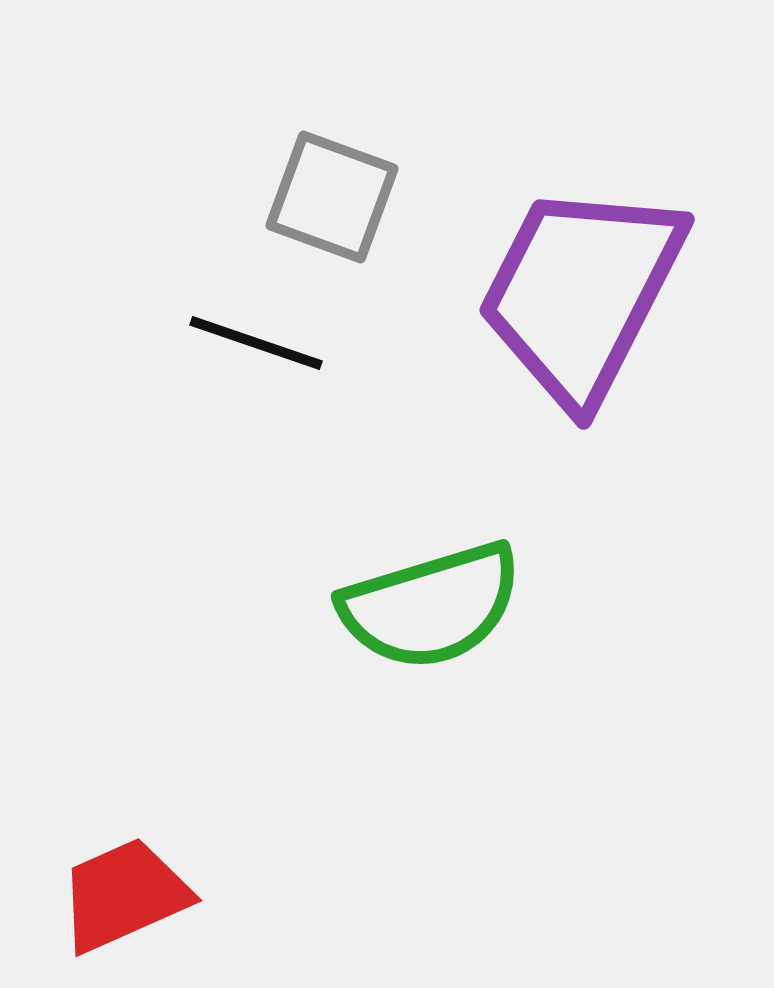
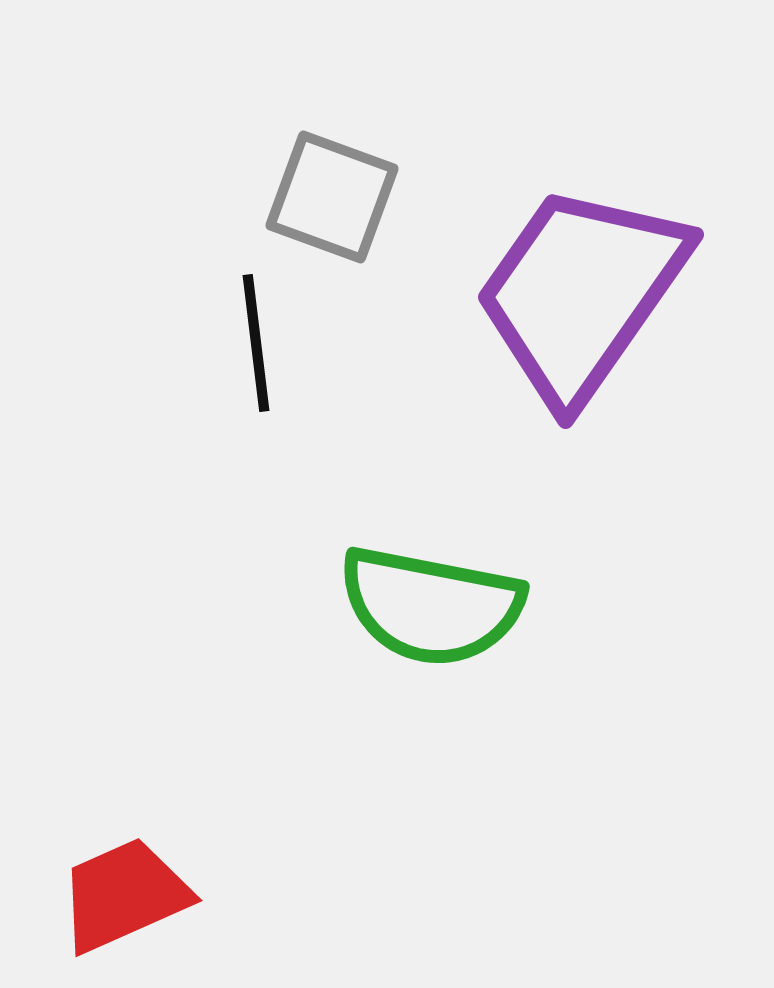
purple trapezoid: rotated 8 degrees clockwise
black line: rotated 64 degrees clockwise
green semicircle: rotated 28 degrees clockwise
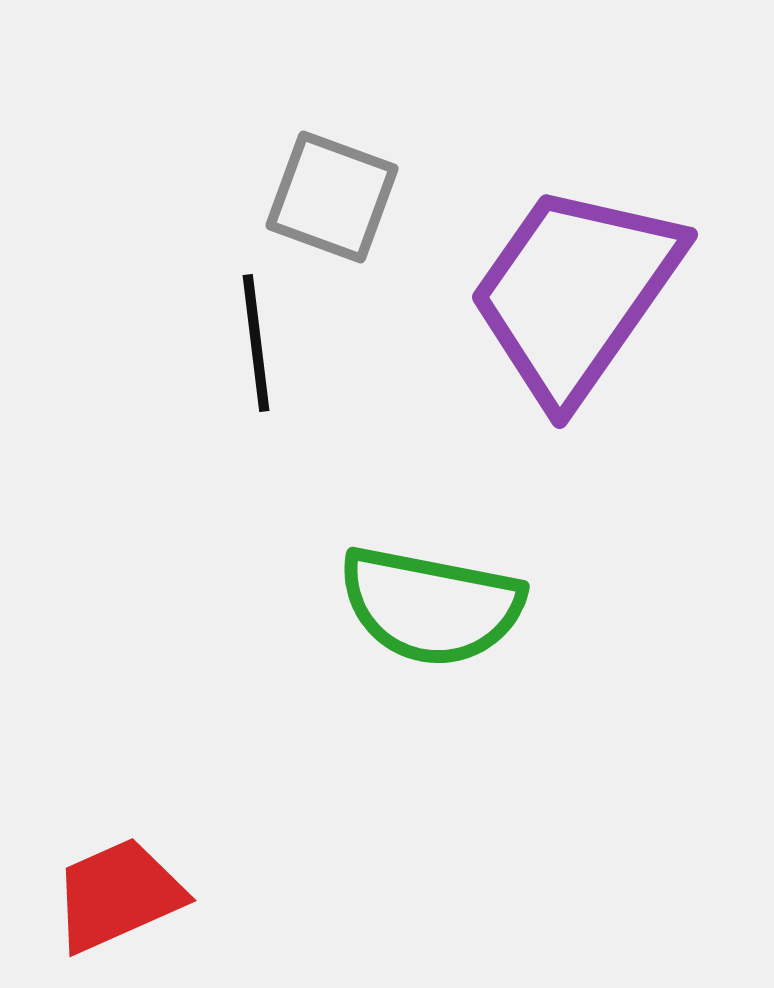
purple trapezoid: moved 6 px left
red trapezoid: moved 6 px left
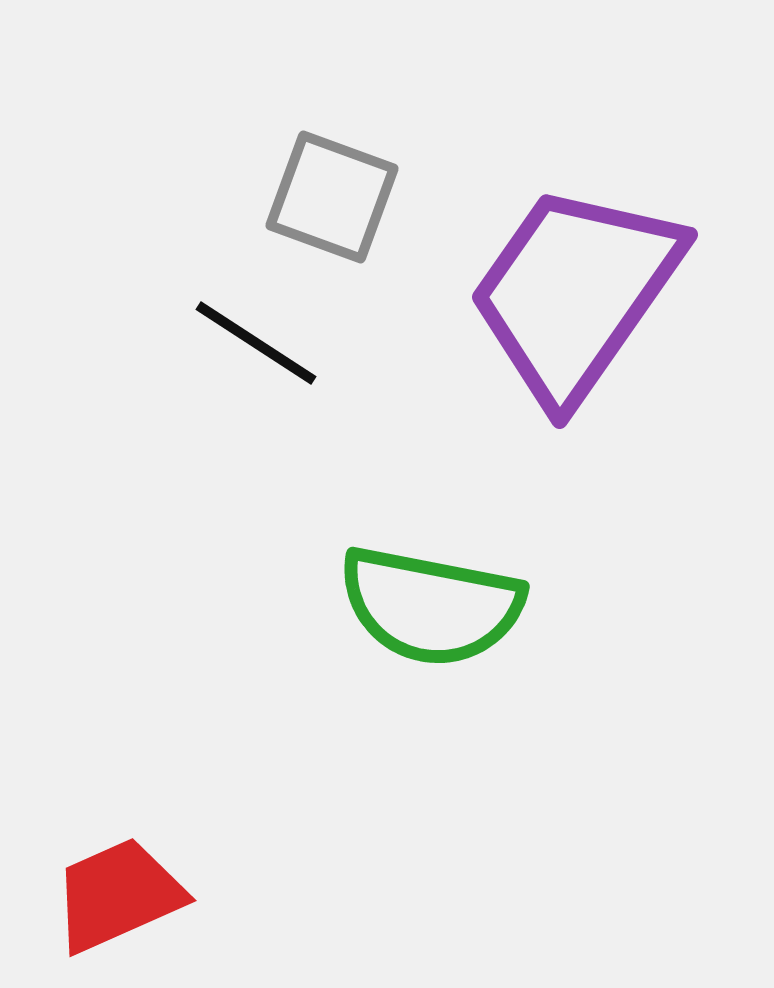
black line: rotated 50 degrees counterclockwise
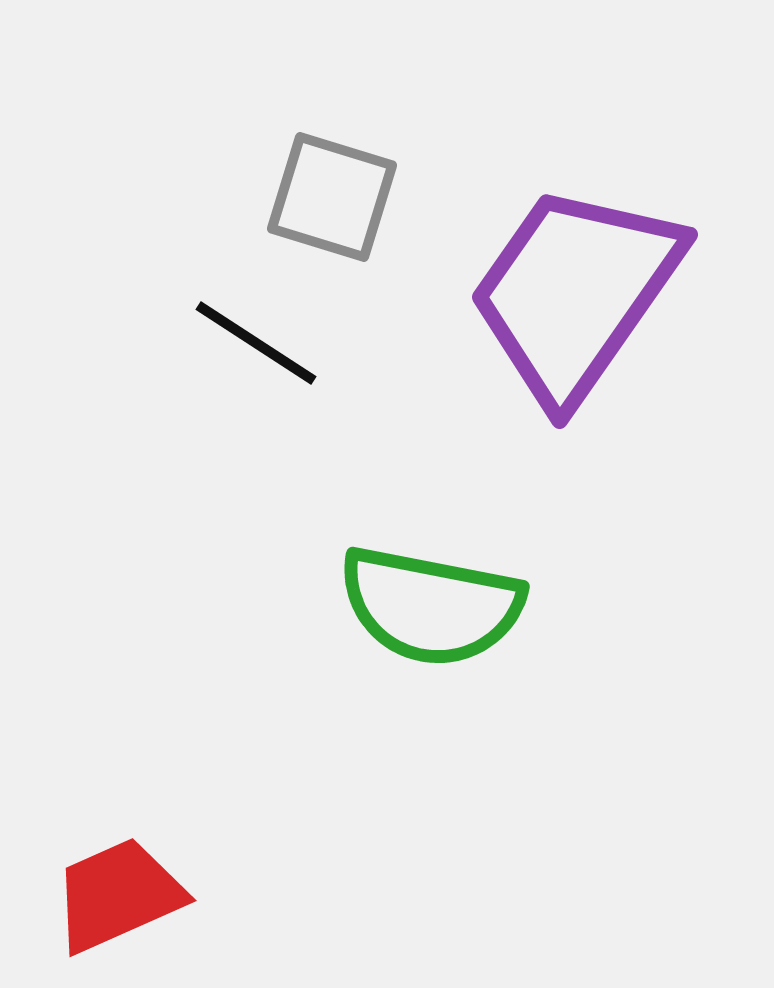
gray square: rotated 3 degrees counterclockwise
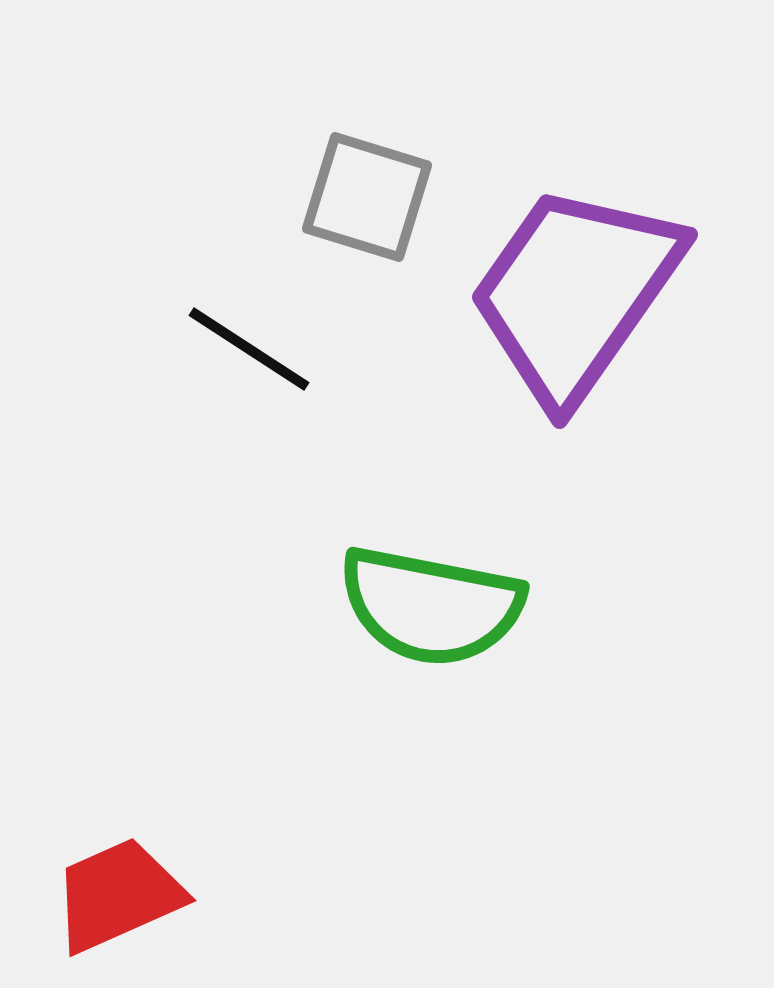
gray square: moved 35 px right
black line: moved 7 px left, 6 px down
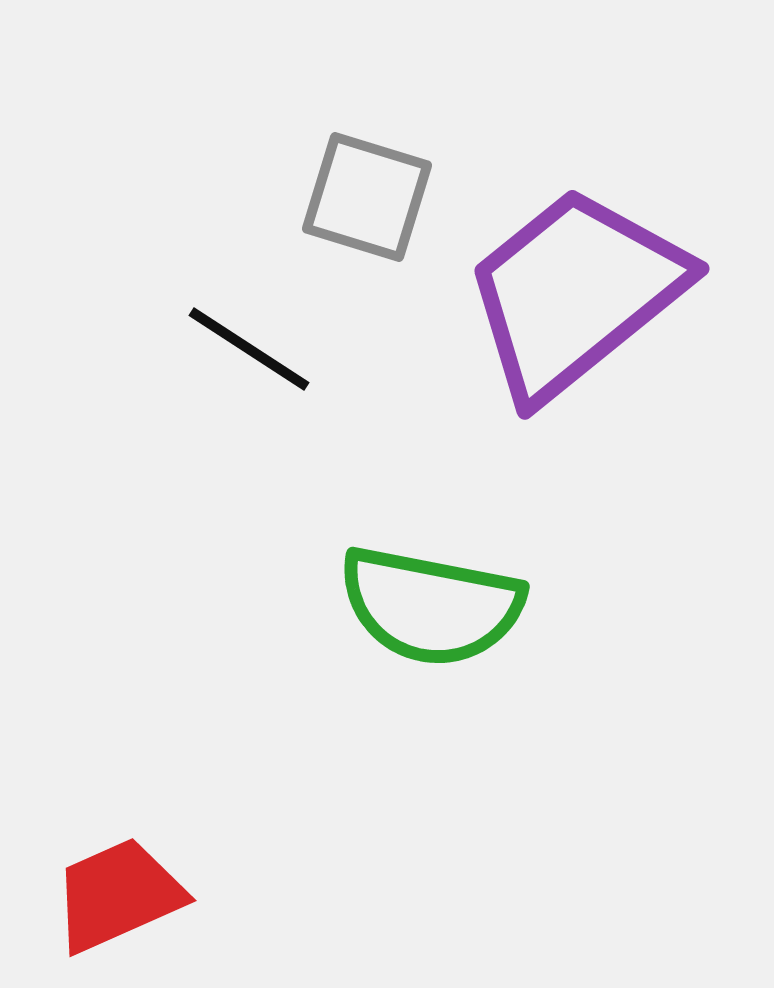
purple trapezoid: rotated 16 degrees clockwise
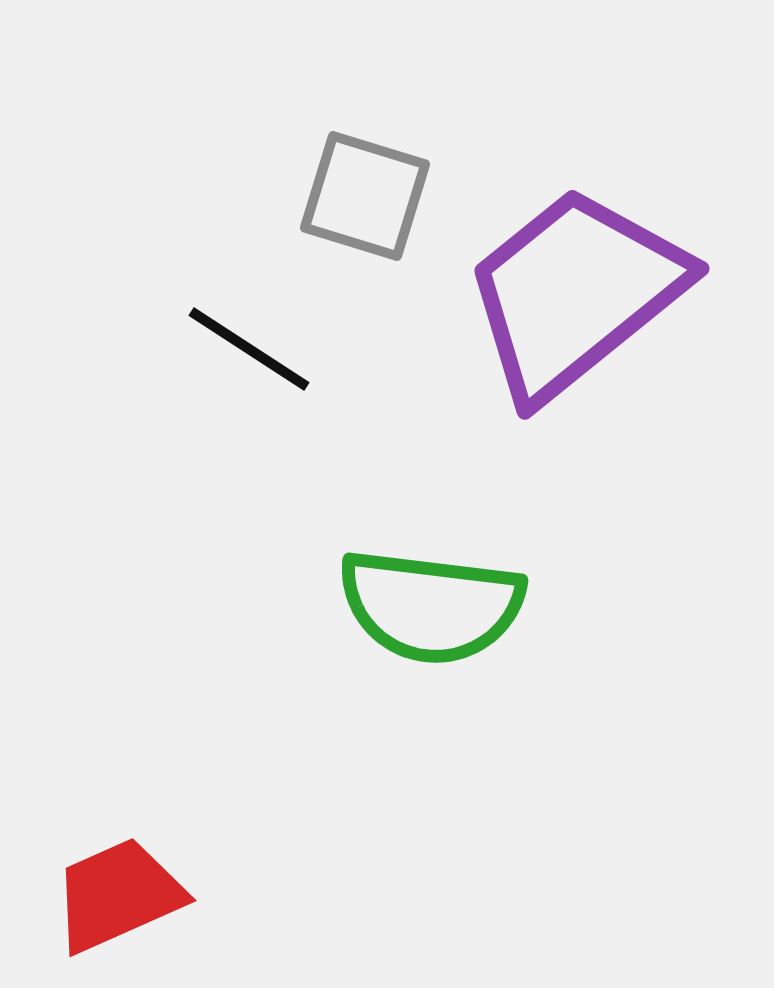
gray square: moved 2 px left, 1 px up
green semicircle: rotated 4 degrees counterclockwise
